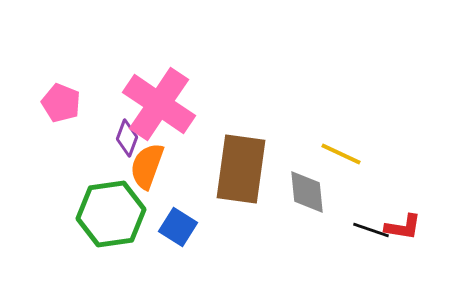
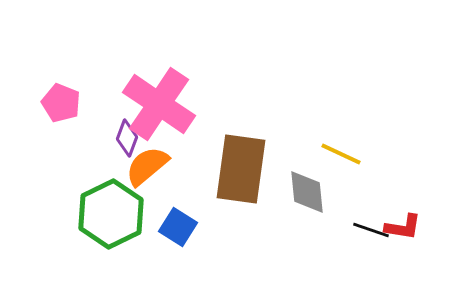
orange semicircle: rotated 30 degrees clockwise
green hexagon: rotated 18 degrees counterclockwise
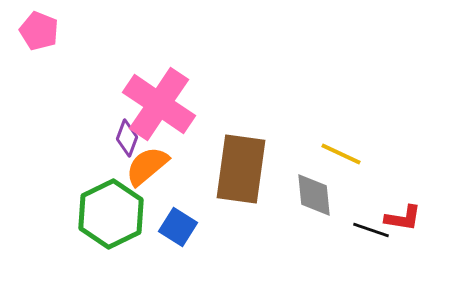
pink pentagon: moved 22 px left, 72 px up
gray diamond: moved 7 px right, 3 px down
red L-shape: moved 9 px up
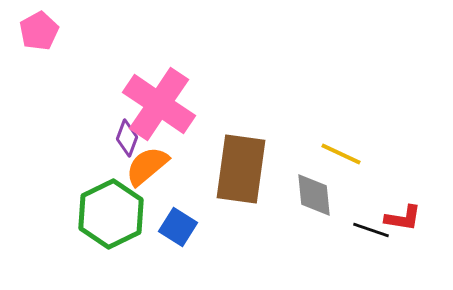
pink pentagon: rotated 21 degrees clockwise
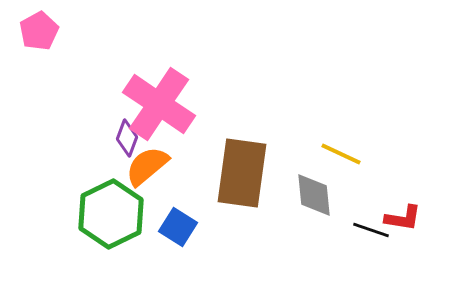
brown rectangle: moved 1 px right, 4 px down
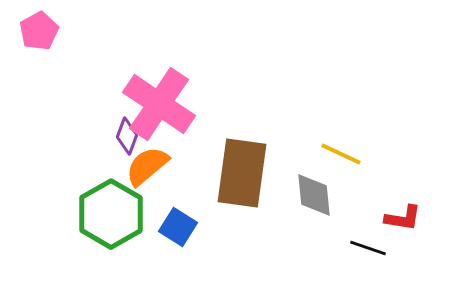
purple diamond: moved 2 px up
green hexagon: rotated 4 degrees counterclockwise
black line: moved 3 px left, 18 px down
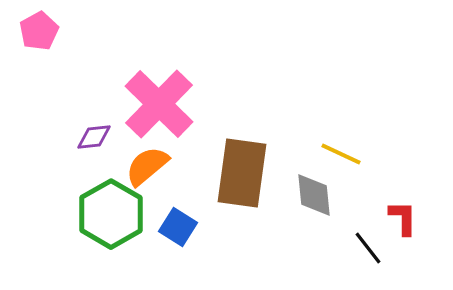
pink cross: rotated 10 degrees clockwise
purple diamond: moved 33 px left, 1 px down; rotated 63 degrees clockwise
red L-shape: rotated 99 degrees counterclockwise
black line: rotated 33 degrees clockwise
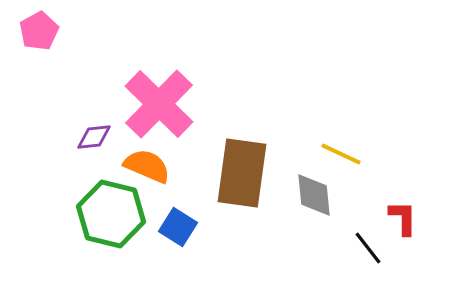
orange semicircle: rotated 63 degrees clockwise
green hexagon: rotated 16 degrees counterclockwise
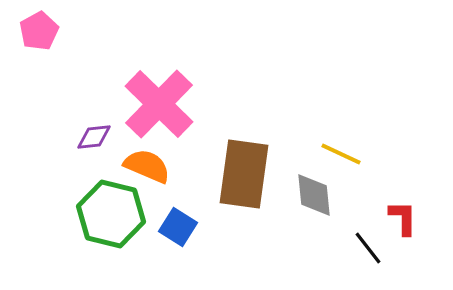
brown rectangle: moved 2 px right, 1 px down
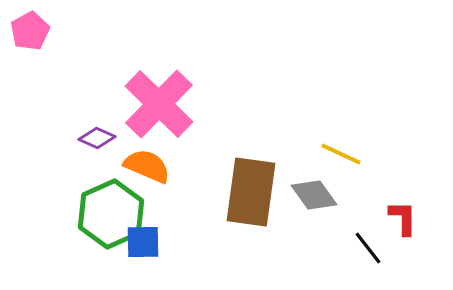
pink pentagon: moved 9 px left
purple diamond: moved 3 px right, 1 px down; rotated 30 degrees clockwise
brown rectangle: moved 7 px right, 18 px down
gray diamond: rotated 30 degrees counterclockwise
green hexagon: rotated 22 degrees clockwise
blue square: moved 35 px left, 15 px down; rotated 33 degrees counterclockwise
